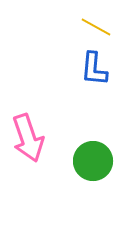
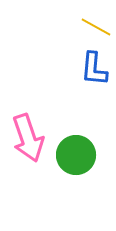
green circle: moved 17 px left, 6 px up
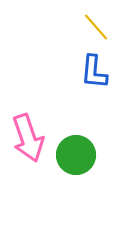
yellow line: rotated 20 degrees clockwise
blue L-shape: moved 3 px down
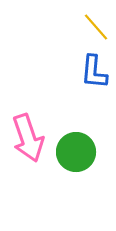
green circle: moved 3 px up
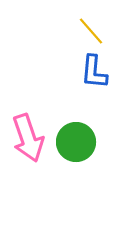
yellow line: moved 5 px left, 4 px down
green circle: moved 10 px up
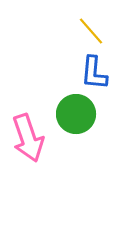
blue L-shape: moved 1 px down
green circle: moved 28 px up
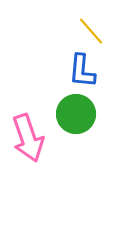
blue L-shape: moved 12 px left, 2 px up
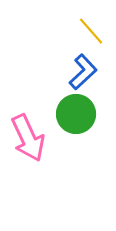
blue L-shape: moved 1 px right, 1 px down; rotated 138 degrees counterclockwise
pink arrow: rotated 6 degrees counterclockwise
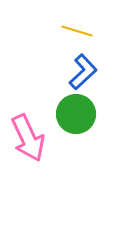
yellow line: moved 14 px left; rotated 32 degrees counterclockwise
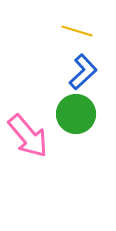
pink arrow: moved 2 px up; rotated 15 degrees counterclockwise
